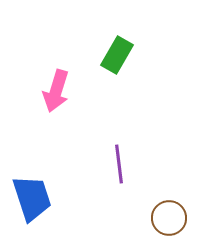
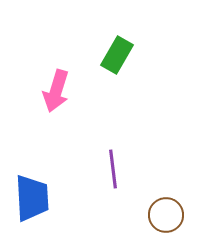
purple line: moved 6 px left, 5 px down
blue trapezoid: rotated 15 degrees clockwise
brown circle: moved 3 px left, 3 px up
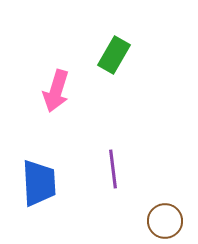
green rectangle: moved 3 px left
blue trapezoid: moved 7 px right, 15 px up
brown circle: moved 1 px left, 6 px down
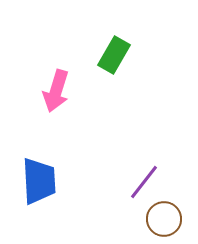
purple line: moved 31 px right, 13 px down; rotated 45 degrees clockwise
blue trapezoid: moved 2 px up
brown circle: moved 1 px left, 2 px up
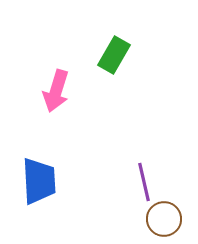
purple line: rotated 51 degrees counterclockwise
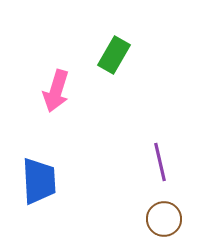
purple line: moved 16 px right, 20 px up
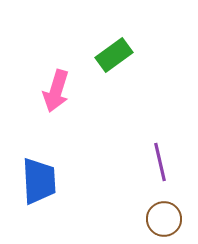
green rectangle: rotated 24 degrees clockwise
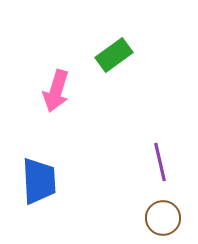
brown circle: moved 1 px left, 1 px up
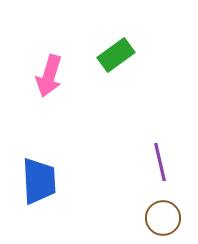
green rectangle: moved 2 px right
pink arrow: moved 7 px left, 15 px up
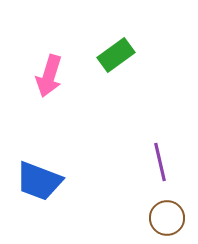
blue trapezoid: rotated 114 degrees clockwise
brown circle: moved 4 px right
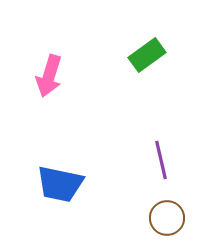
green rectangle: moved 31 px right
purple line: moved 1 px right, 2 px up
blue trapezoid: moved 21 px right, 3 px down; rotated 9 degrees counterclockwise
